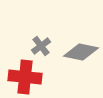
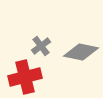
red cross: rotated 20 degrees counterclockwise
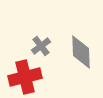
gray diamond: rotated 76 degrees clockwise
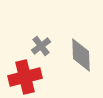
gray diamond: moved 3 px down
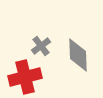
gray diamond: moved 3 px left
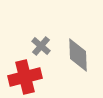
gray cross: rotated 12 degrees counterclockwise
